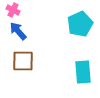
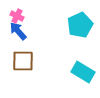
pink cross: moved 4 px right, 6 px down
cyan pentagon: moved 1 px down
cyan rectangle: rotated 55 degrees counterclockwise
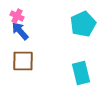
cyan pentagon: moved 3 px right, 1 px up
blue arrow: moved 2 px right
cyan rectangle: moved 2 px left, 1 px down; rotated 45 degrees clockwise
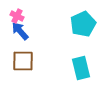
cyan rectangle: moved 5 px up
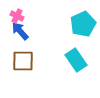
cyan rectangle: moved 5 px left, 8 px up; rotated 20 degrees counterclockwise
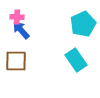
pink cross: moved 1 px down; rotated 24 degrees counterclockwise
blue arrow: moved 1 px right, 1 px up
brown square: moved 7 px left
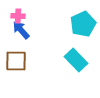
pink cross: moved 1 px right, 1 px up
cyan rectangle: rotated 10 degrees counterclockwise
